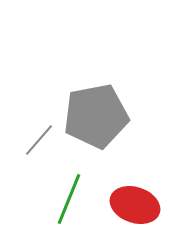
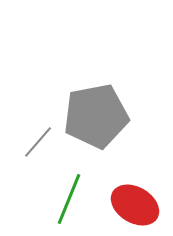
gray line: moved 1 px left, 2 px down
red ellipse: rotated 12 degrees clockwise
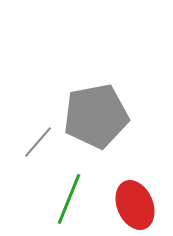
red ellipse: rotated 36 degrees clockwise
